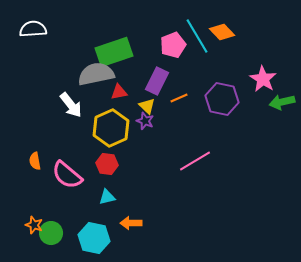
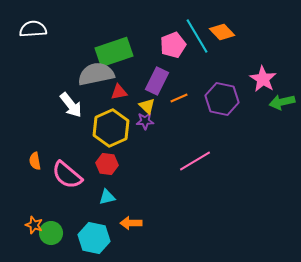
purple star: rotated 24 degrees counterclockwise
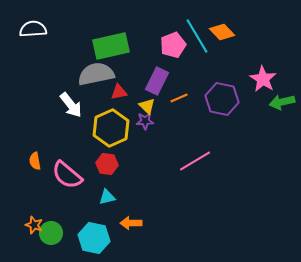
green rectangle: moved 3 px left, 6 px up; rotated 6 degrees clockwise
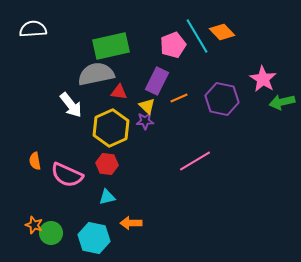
red triangle: rotated 18 degrees clockwise
pink semicircle: rotated 16 degrees counterclockwise
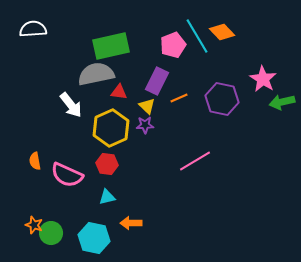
purple star: moved 4 px down
